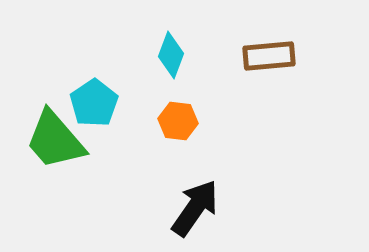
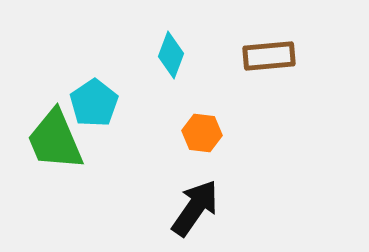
orange hexagon: moved 24 px right, 12 px down
green trapezoid: rotated 18 degrees clockwise
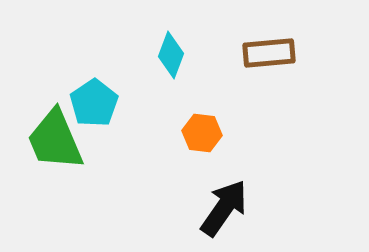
brown rectangle: moved 3 px up
black arrow: moved 29 px right
